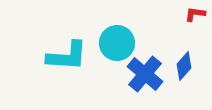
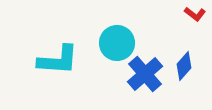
red L-shape: rotated 150 degrees counterclockwise
cyan L-shape: moved 9 px left, 4 px down
blue cross: rotated 9 degrees clockwise
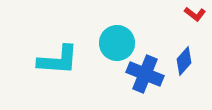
blue diamond: moved 5 px up
blue cross: rotated 27 degrees counterclockwise
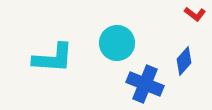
cyan L-shape: moved 5 px left, 2 px up
blue cross: moved 10 px down
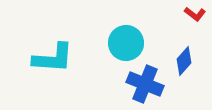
cyan circle: moved 9 px right
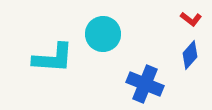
red L-shape: moved 4 px left, 5 px down
cyan circle: moved 23 px left, 9 px up
blue diamond: moved 6 px right, 6 px up
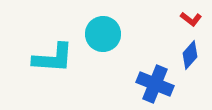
blue cross: moved 10 px right
